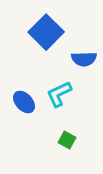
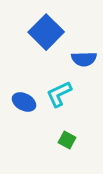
blue ellipse: rotated 20 degrees counterclockwise
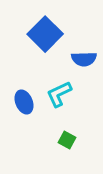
blue square: moved 1 px left, 2 px down
blue ellipse: rotated 40 degrees clockwise
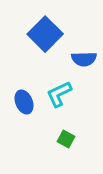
green square: moved 1 px left, 1 px up
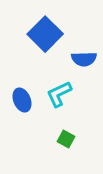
blue ellipse: moved 2 px left, 2 px up
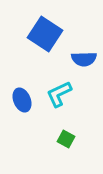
blue square: rotated 12 degrees counterclockwise
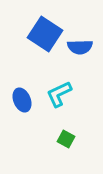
blue semicircle: moved 4 px left, 12 px up
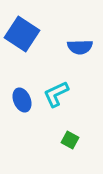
blue square: moved 23 px left
cyan L-shape: moved 3 px left
green square: moved 4 px right, 1 px down
